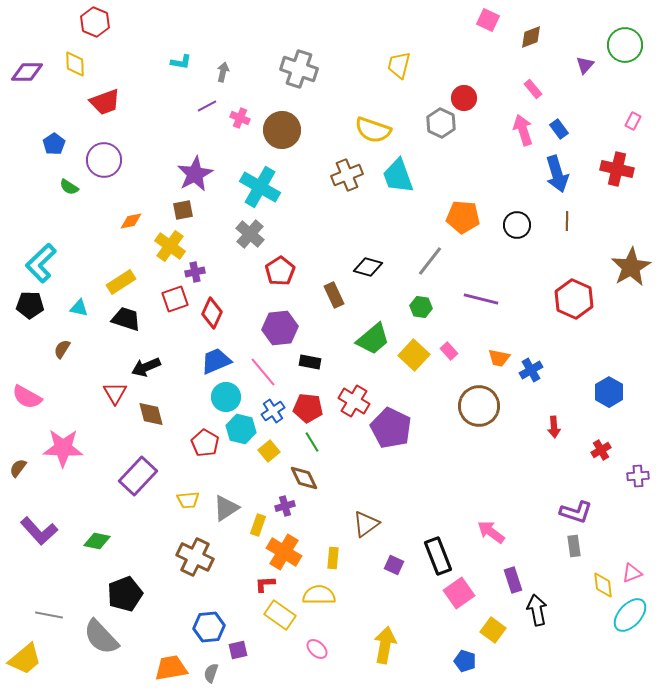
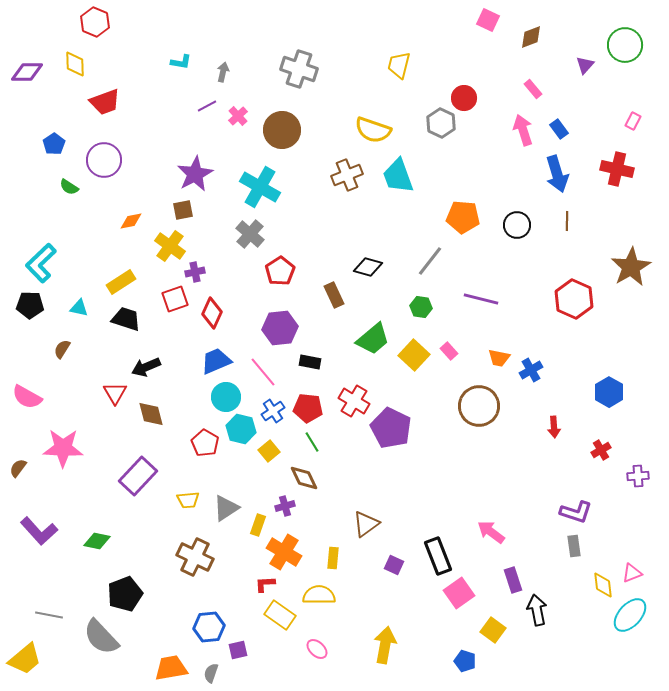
pink cross at (240, 118): moved 2 px left, 2 px up; rotated 24 degrees clockwise
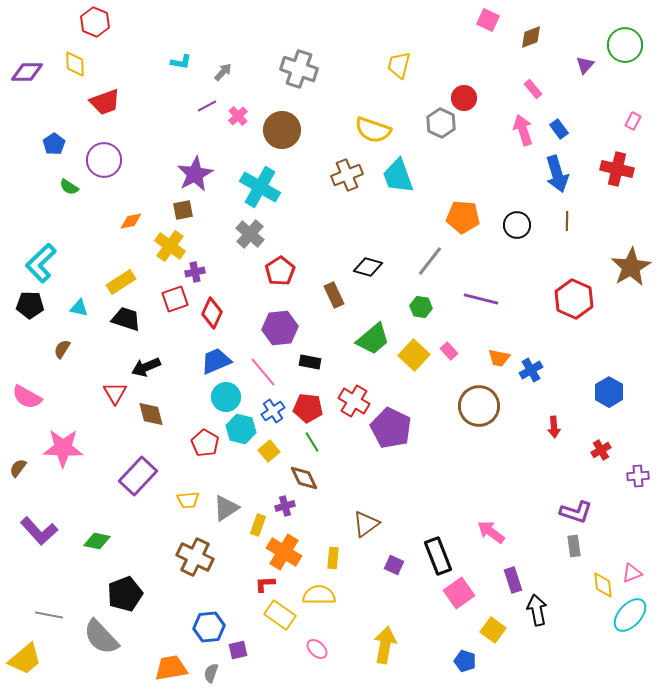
gray arrow at (223, 72): rotated 30 degrees clockwise
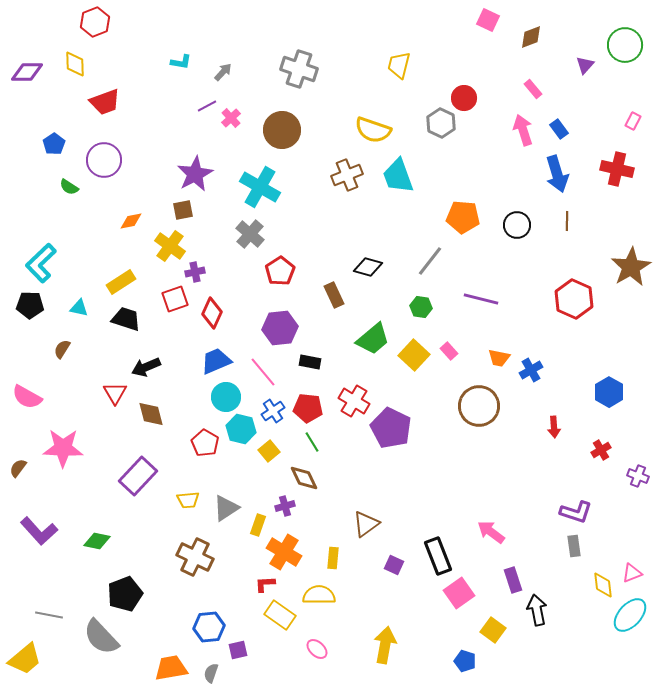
red hexagon at (95, 22): rotated 16 degrees clockwise
pink cross at (238, 116): moved 7 px left, 2 px down
purple cross at (638, 476): rotated 25 degrees clockwise
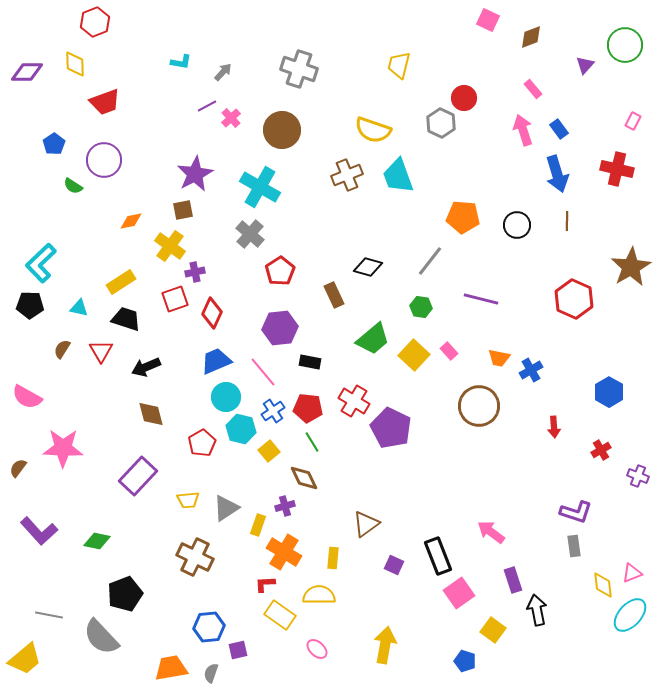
green semicircle at (69, 187): moved 4 px right, 1 px up
red triangle at (115, 393): moved 14 px left, 42 px up
red pentagon at (205, 443): moved 3 px left; rotated 12 degrees clockwise
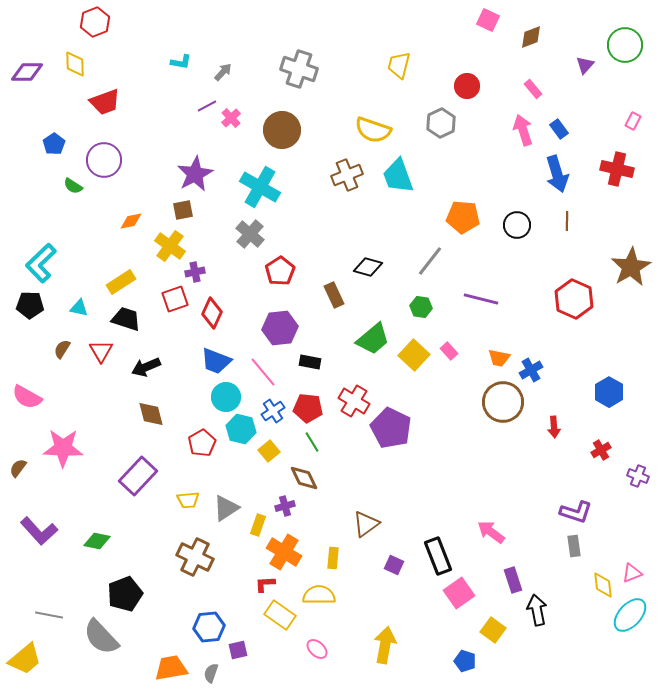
red circle at (464, 98): moved 3 px right, 12 px up
gray hexagon at (441, 123): rotated 8 degrees clockwise
blue trapezoid at (216, 361): rotated 136 degrees counterclockwise
brown circle at (479, 406): moved 24 px right, 4 px up
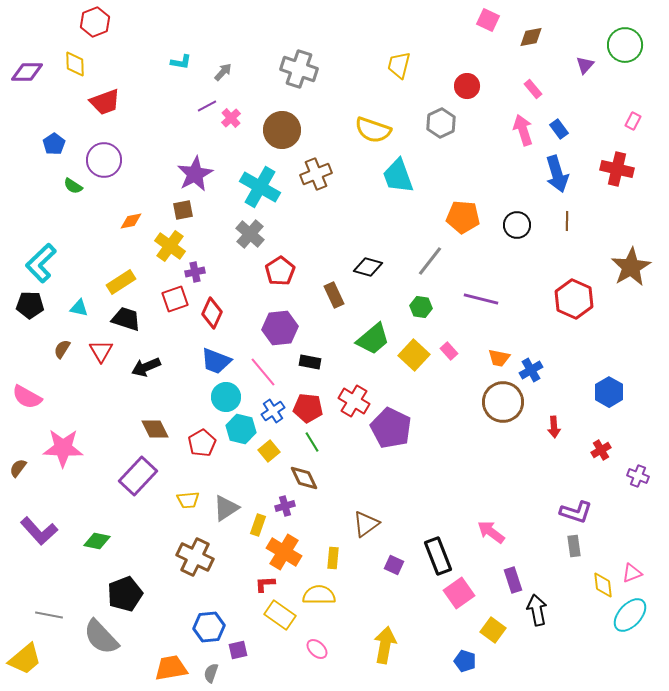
brown diamond at (531, 37): rotated 10 degrees clockwise
brown cross at (347, 175): moved 31 px left, 1 px up
brown diamond at (151, 414): moved 4 px right, 15 px down; rotated 12 degrees counterclockwise
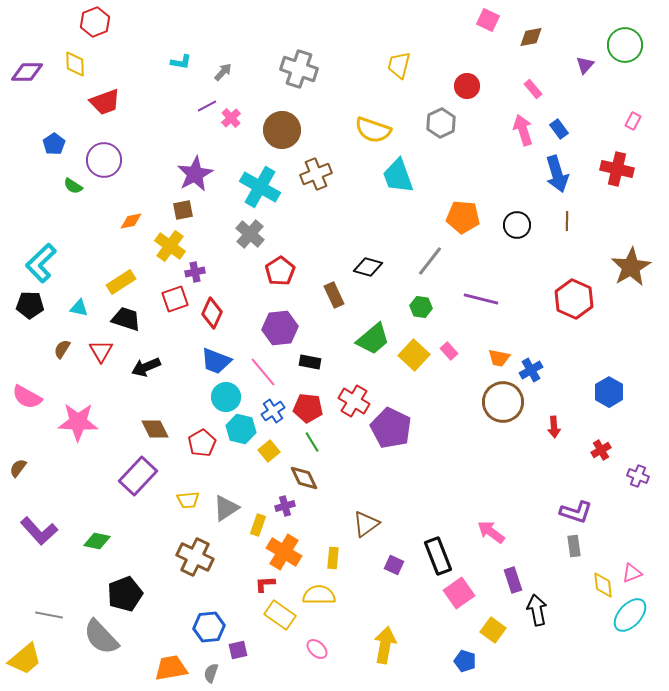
pink star at (63, 448): moved 15 px right, 26 px up
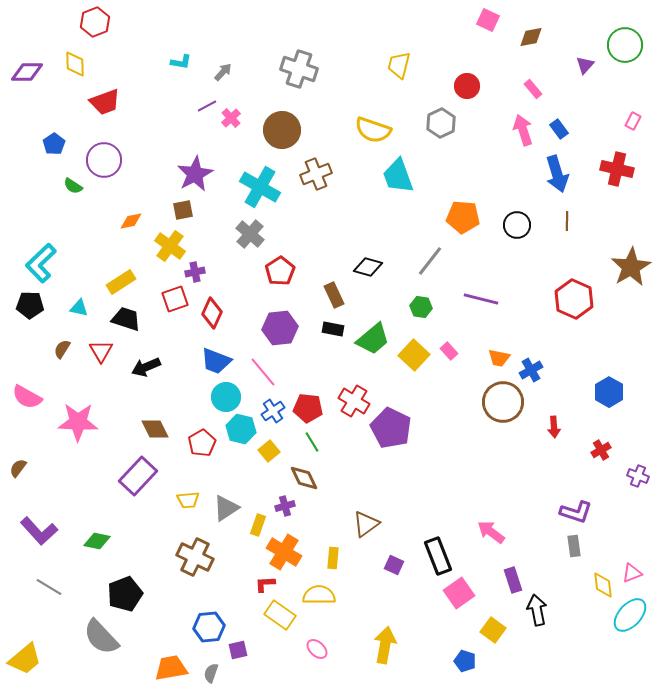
black rectangle at (310, 362): moved 23 px right, 33 px up
gray line at (49, 615): moved 28 px up; rotated 20 degrees clockwise
